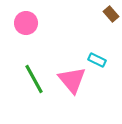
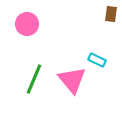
brown rectangle: rotated 49 degrees clockwise
pink circle: moved 1 px right, 1 px down
green line: rotated 52 degrees clockwise
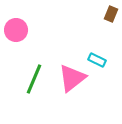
brown rectangle: rotated 14 degrees clockwise
pink circle: moved 11 px left, 6 px down
pink triangle: moved 2 px up; rotated 32 degrees clockwise
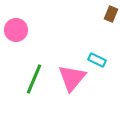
pink triangle: rotated 12 degrees counterclockwise
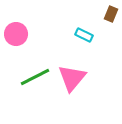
pink circle: moved 4 px down
cyan rectangle: moved 13 px left, 25 px up
green line: moved 1 px right, 2 px up; rotated 40 degrees clockwise
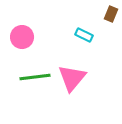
pink circle: moved 6 px right, 3 px down
green line: rotated 20 degrees clockwise
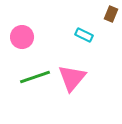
green line: rotated 12 degrees counterclockwise
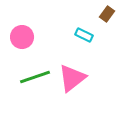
brown rectangle: moved 4 px left; rotated 14 degrees clockwise
pink triangle: rotated 12 degrees clockwise
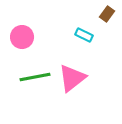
green line: rotated 8 degrees clockwise
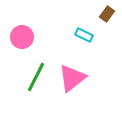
green line: moved 1 px right; rotated 52 degrees counterclockwise
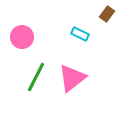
cyan rectangle: moved 4 px left, 1 px up
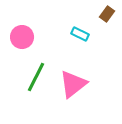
pink triangle: moved 1 px right, 6 px down
